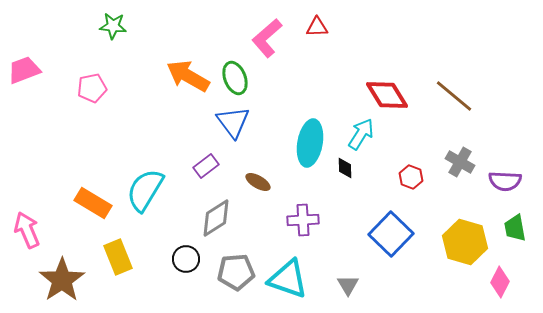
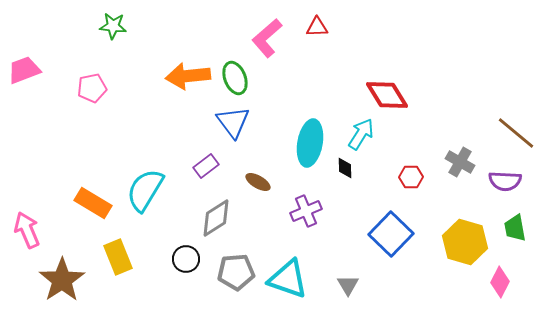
orange arrow: rotated 36 degrees counterclockwise
brown line: moved 62 px right, 37 px down
red hexagon: rotated 20 degrees counterclockwise
purple cross: moved 3 px right, 9 px up; rotated 20 degrees counterclockwise
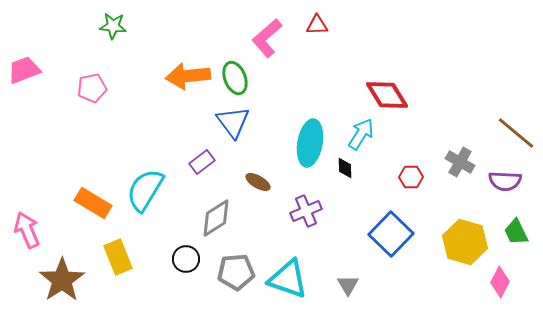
red triangle: moved 2 px up
purple rectangle: moved 4 px left, 4 px up
green trapezoid: moved 1 px right, 4 px down; rotated 16 degrees counterclockwise
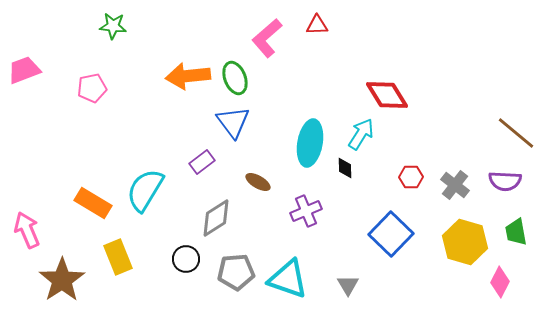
gray cross: moved 5 px left, 23 px down; rotated 8 degrees clockwise
green trapezoid: rotated 16 degrees clockwise
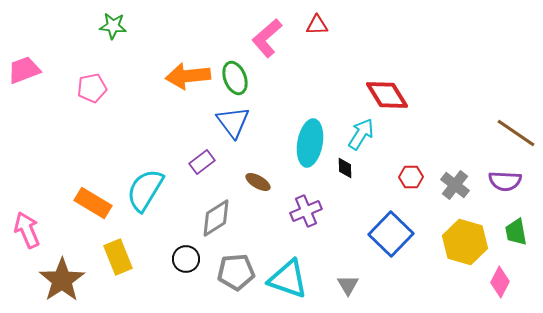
brown line: rotated 6 degrees counterclockwise
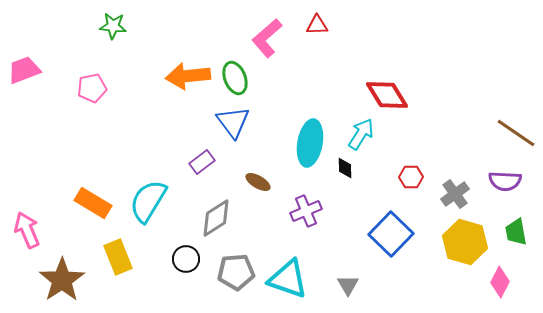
gray cross: moved 9 px down; rotated 16 degrees clockwise
cyan semicircle: moved 3 px right, 11 px down
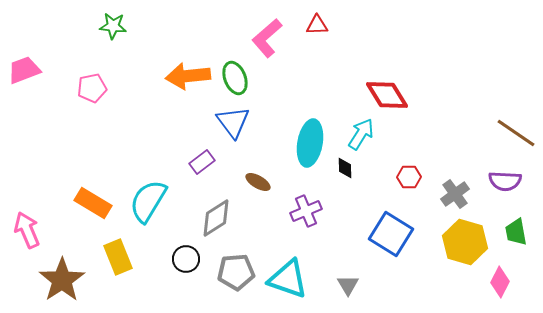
red hexagon: moved 2 px left
blue square: rotated 12 degrees counterclockwise
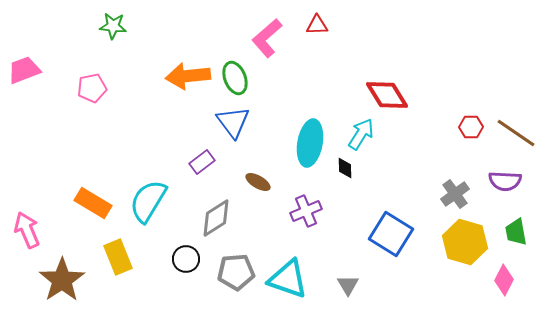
red hexagon: moved 62 px right, 50 px up
pink diamond: moved 4 px right, 2 px up
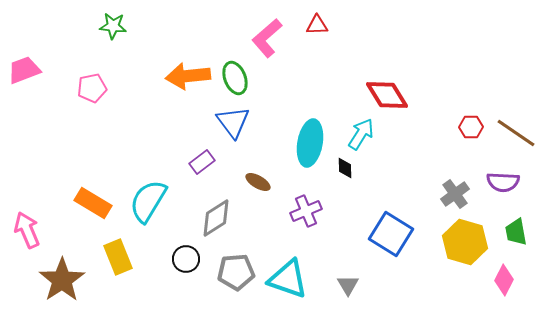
purple semicircle: moved 2 px left, 1 px down
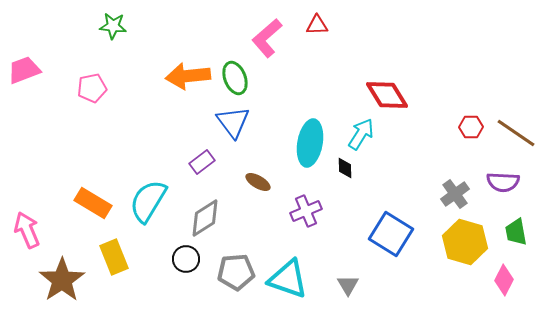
gray diamond: moved 11 px left
yellow rectangle: moved 4 px left
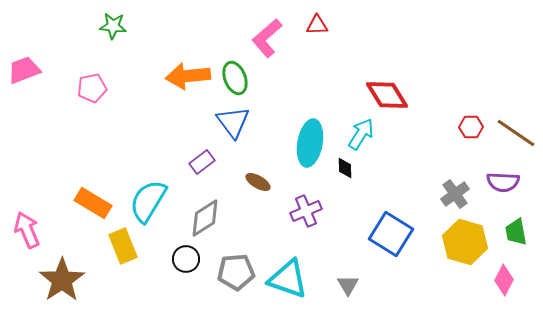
yellow rectangle: moved 9 px right, 11 px up
